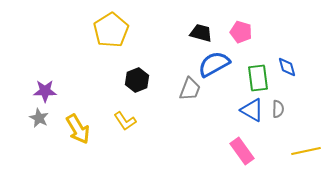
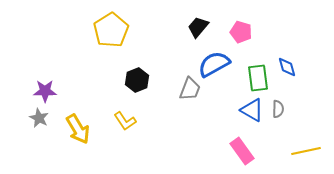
black trapezoid: moved 3 px left, 6 px up; rotated 65 degrees counterclockwise
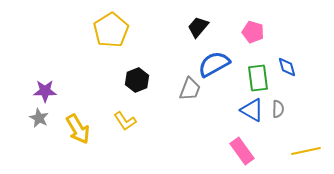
pink pentagon: moved 12 px right
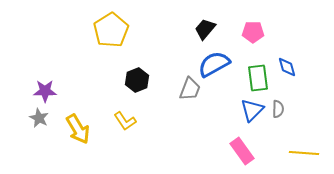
black trapezoid: moved 7 px right, 2 px down
pink pentagon: rotated 15 degrees counterclockwise
blue triangle: rotated 45 degrees clockwise
yellow line: moved 2 px left, 2 px down; rotated 16 degrees clockwise
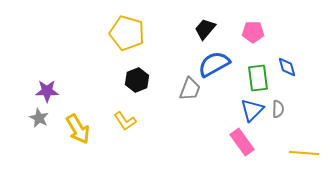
yellow pentagon: moved 16 px right, 3 px down; rotated 24 degrees counterclockwise
purple star: moved 2 px right
pink rectangle: moved 9 px up
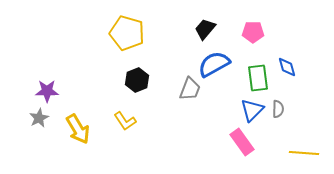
gray star: rotated 18 degrees clockwise
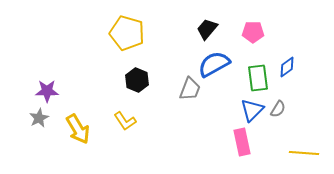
black trapezoid: moved 2 px right
blue diamond: rotated 70 degrees clockwise
black hexagon: rotated 15 degrees counterclockwise
gray semicircle: rotated 30 degrees clockwise
pink rectangle: rotated 24 degrees clockwise
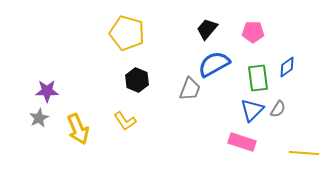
yellow arrow: rotated 8 degrees clockwise
pink rectangle: rotated 60 degrees counterclockwise
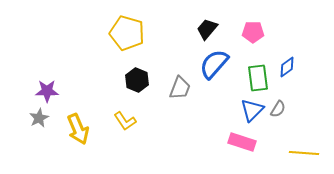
blue semicircle: rotated 20 degrees counterclockwise
gray trapezoid: moved 10 px left, 1 px up
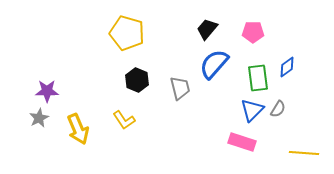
gray trapezoid: rotated 35 degrees counterclockwise
yellow L-shape: moved 1 px left, 1 px up
